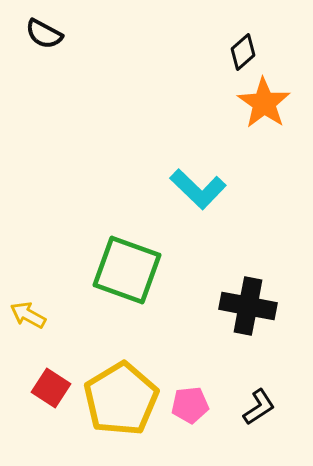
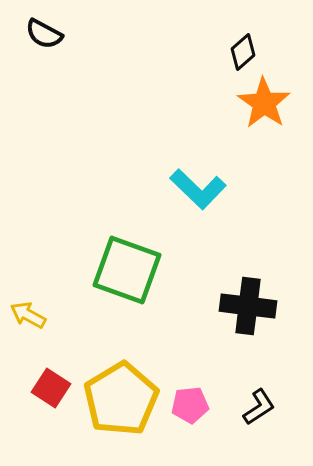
black cross: rotated 4 degrees counterclockwise
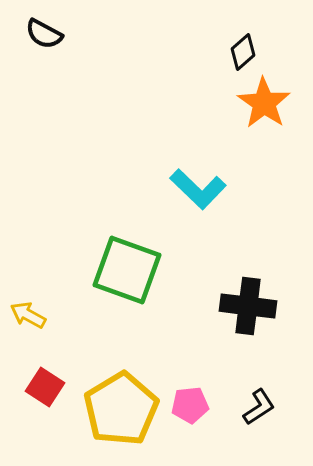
red square: moved 6 px left, 1 px up
yellow pentagon: moved 10 px down
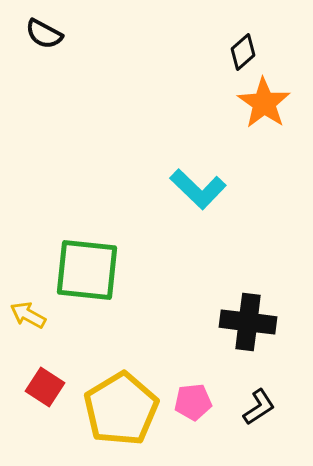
green square: moved 40 px left; rotated 14 degrees counterclockwise
black cross: moved 16 px down
pink pentagon: moved 3 px right, 3 px up
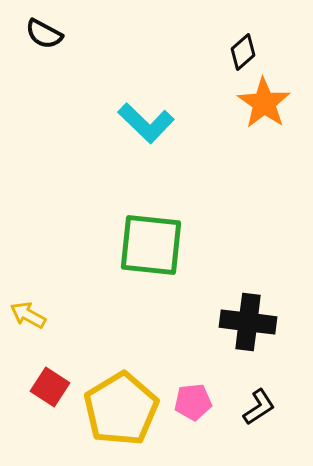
cyan L-shape: moved 52 px left, 66 px up
green square: moved 64 px right, 25 px up
red square: moved 5 px right
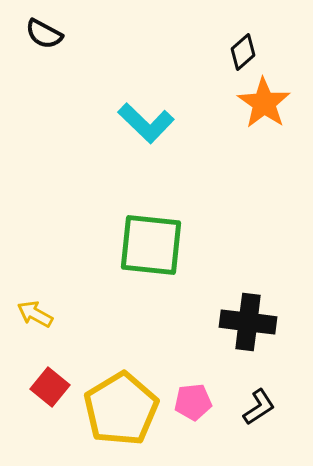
yellow arrow: moved 7 px right, 1 px up
red square: rotated 6 degrees clockwise
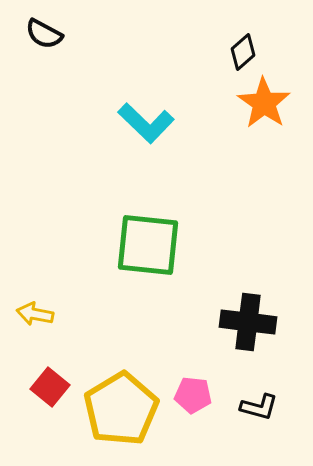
green square: moved 3 px left
yellow arrow: rotated 18 degrees counterclockwise
pink pentagon: moved 7 px up; rotated 12 degrees clockwise
black L-shape: rotated 48 degrees clockwise
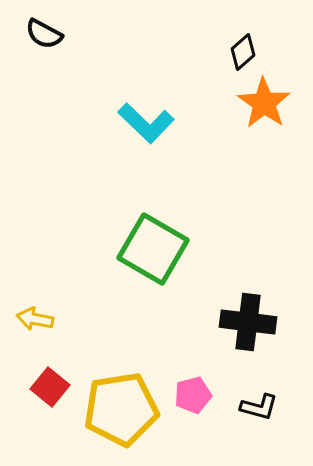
green square: moved 5 px right, 4 px down; rotated 24 degrees clockwise
yellow arrow: moved 5 px down
pink pentagon: rotated 21 degrees counterclockwise
yellow pentagon: rotated 22 degrees clockwise
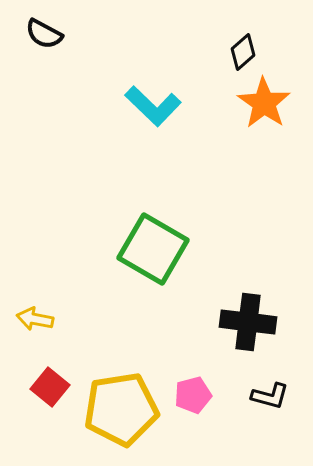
cyan L-shape: moved 7 px right, 17 px up
black L-shape: moved 11 px right, 11 px up
